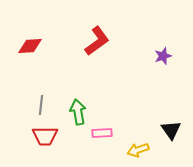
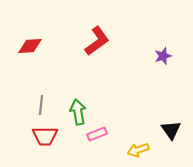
pink rectangle: moved 5 px left, 1 px down; rotated 18 degrees counterclockwise
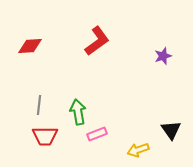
gray line: moved 2 px left
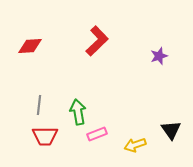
red L-shape: rotated 8 degrees counterclockwise
purple star: moved 4 px left
yellow arrow: moved 3 px left, 5 px up
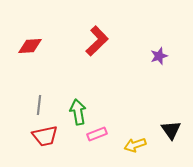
red trapezoid: rotated 12 degrees counterclockwise
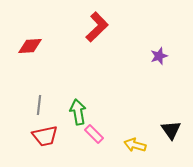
red L-shape: moved 14 px up
pink rectangle: moved 3 px left; rotated 66 degrees clockwise
yellow arrow: rotated 35 degrees clockwise
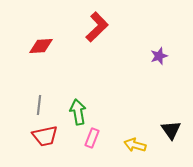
red diamond: moved 11 px right
pink rectangle: moved 2 px left, 4 px down; rotated 66 degrees clockwise
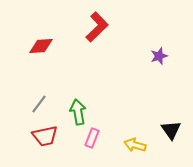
gray line: moved 1 px up; rotated 30 degrees clockwise
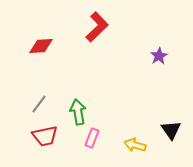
purple star: rotated 12 degrees counterclockwise
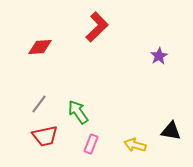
red diamond: moved 1 px left, 1 px down
green arrow: rotated 25 degrees counterclockwise
black triangle: moved 1 px down; rotated 45 degrees counterclockwise
pink rectangle: moved 1 px left, 6 px down
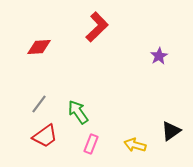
red diamond: moved 1 px left
black triangle: rotated 45 degrees counterclockwise
red trapezoid: rotated 24 degrees counterclockwise
